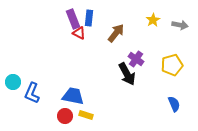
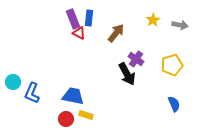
red circle: moved 1 px right, 3 px down
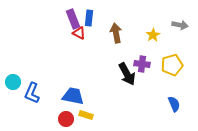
yellow star: moved 15 px down
brown arrow: rotated 48 degrees counterclockwise
purple cross: moved 6 px right, 5 px down; rotated 28 degrees counterclockwise
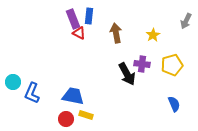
blue rectangle: moved 2 px up
gray arrow: moved 6 px right, 4 px up; rotated 105 degrees clockwise
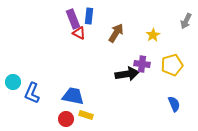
brown arrow: rotated 42 degrees clockwise
black arrow: rotated 70 degrees counterclockwise
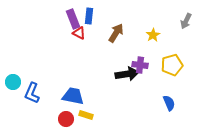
purple cross: moved 2 px left, 1 px down
blue semicircle: moved 5 px left, 1 px up
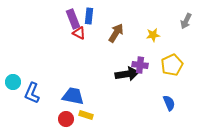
yellow star: rotated 24 degrees clockwise
yellow pentagon: rotated 10 degrees counterclockwise
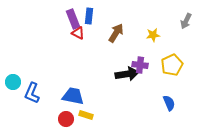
red triangle: moved 1 px left
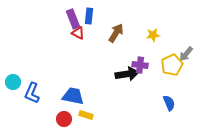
gray arrow: moved 33 px down; rotated 14 degrees clockwise
red circle: moved 2 px left
